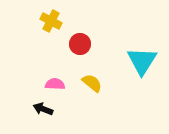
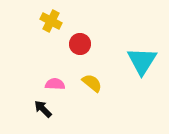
black arrow: rotated 24 degrees clockwise
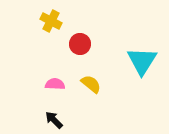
yellow semicircle: moved 1 px left, 1 px down
black arrow: moved 11 px right, 11 px down
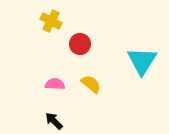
black arrow: moved 1 px down
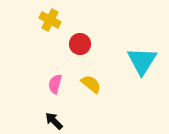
yellow cross: moved 1 px left, 1 px up
pink semicircle: rotated 78 degrees counterclockwise
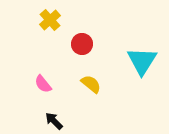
yellow cross: rotated 20 degrees clockwise
red circle: moved 2 px right
pink semicircle: moved 12 px left; rotated 54 degrees counterclockwise
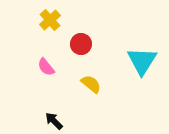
red circle: moved 1 px left
pink semicircle: moved 3 px right, 17 px up
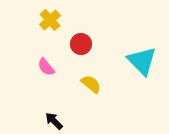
cyan triangle: rotated 16 degrees counterclockwise
